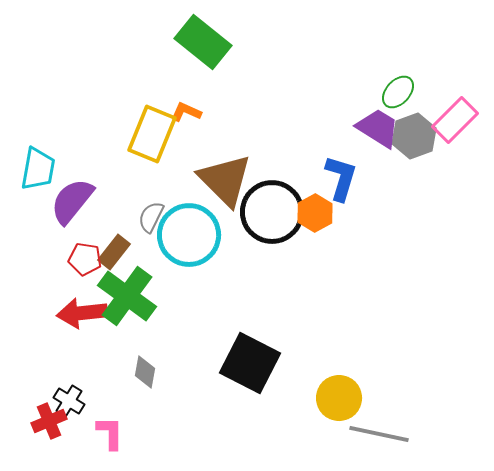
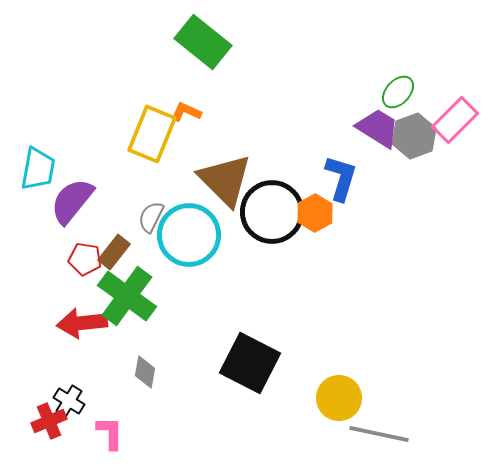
red arrow: moved 10 px down
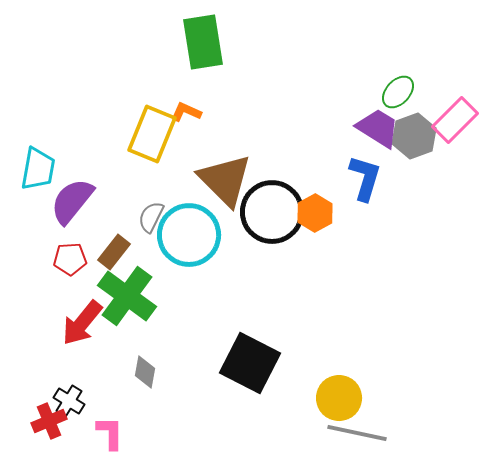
green rectangle: rotated 42 degrees clockwise
blue L-shape: moved 24 px right
red pentagon: moved 15 px left; rotated 12 degrees counterclockwise
red arrow: rotated 45 degrees counterclockwise
gray line: moved 22 px left, 1 px up
